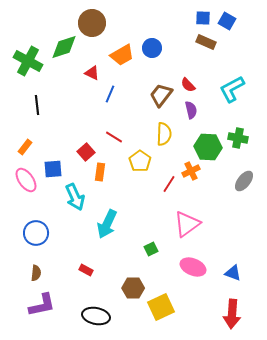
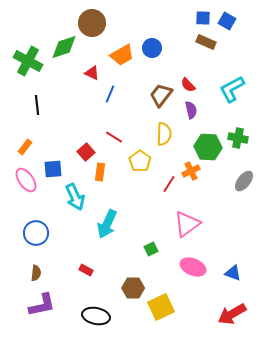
red arrow at (232, 314): rotated 56 degrees clockwise
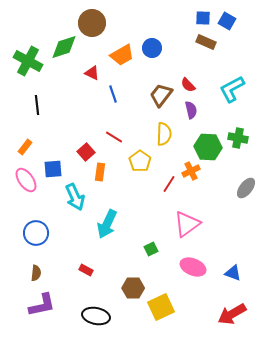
blue line at (110, 94): moved 3 px right; rotated 42 degrees counterclockwise
gray ellipse at (244, 181): moved 2 px right, 7 px down
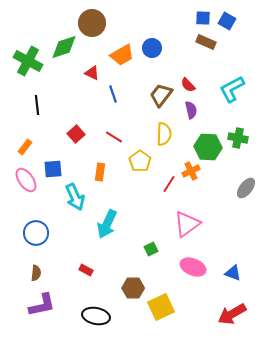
red square at (86, 152): moved 10 px left, 18 px up
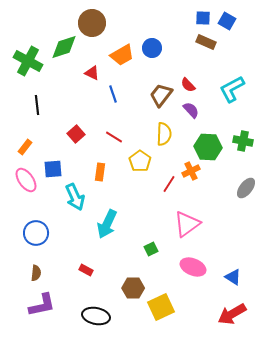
purple semicircle at (191, 110): rotated 30 degrees counterclockwise
green cross at (238, 138): moved 5 px right, 3 px down
blue triangle at (233, 273): moved 4 px down; rotated 12 degrees clockwise
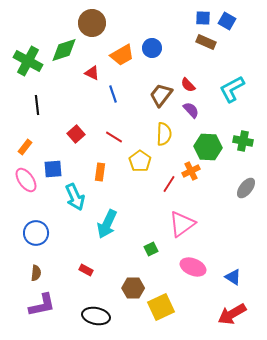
green diamond at (64, 47): moved 3 px down
pink triangle at (187, 224): moved 5 px left
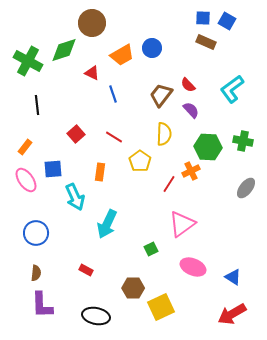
cyan L-shape at (232, 89): rotated 8 degrees counterclockwise
purple L-shape at (42, 305): rotated 100 degrees clockwise
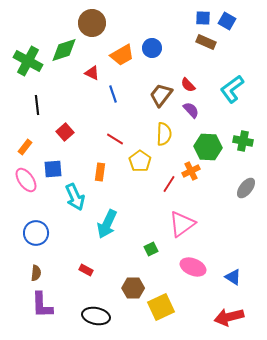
red square at (76, 134): moved 11 px left, 2 px up
red line at (114, 137): moved 1 px right, 2 px down
red arrow at (232, 314): moved 3 px left, 3 px down; rotated 16 degrees clockwise
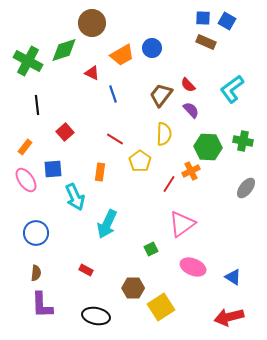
yellow square at (161, 307): rotated 8 degrees counterclockwise
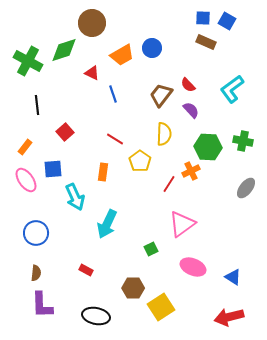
orange rectangle at (100, 172): moved 3 px right
